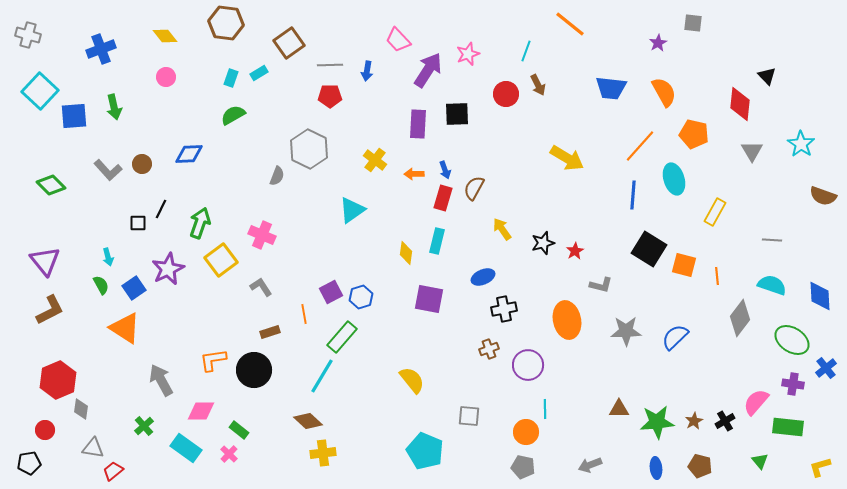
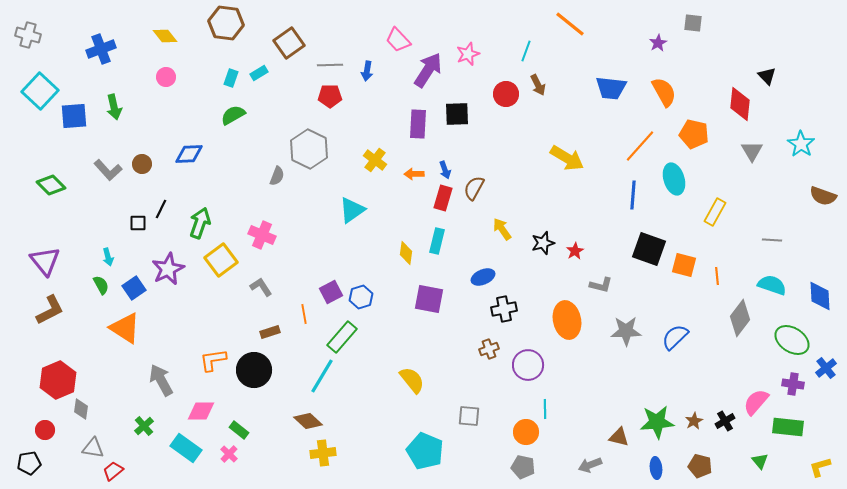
black square at (649, 249): rotated 12 degrees counterclockwise
brown triangle at (619, 409): moved 28 px down; rotated 15 degrees clockwise
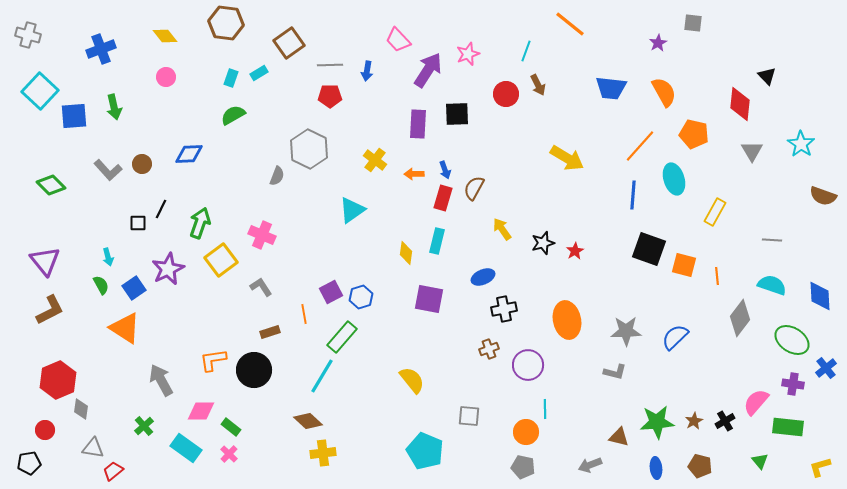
gray L-shape at (601, 285): moved 14 px right, 87 px down
green rectangle at (239, 430): moved 8 px left, 3 px up
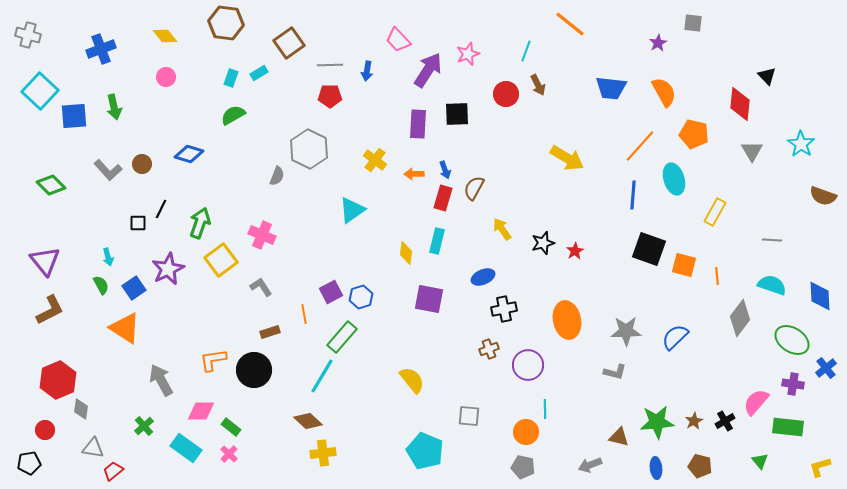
blue diamond at (189, 154): rotated 20 degrees clockwise
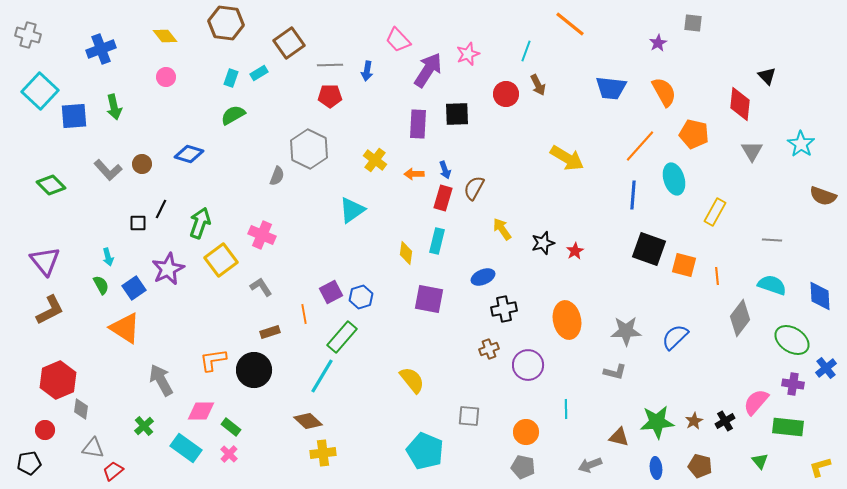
cyan line at (545, 409): moved 21 px right
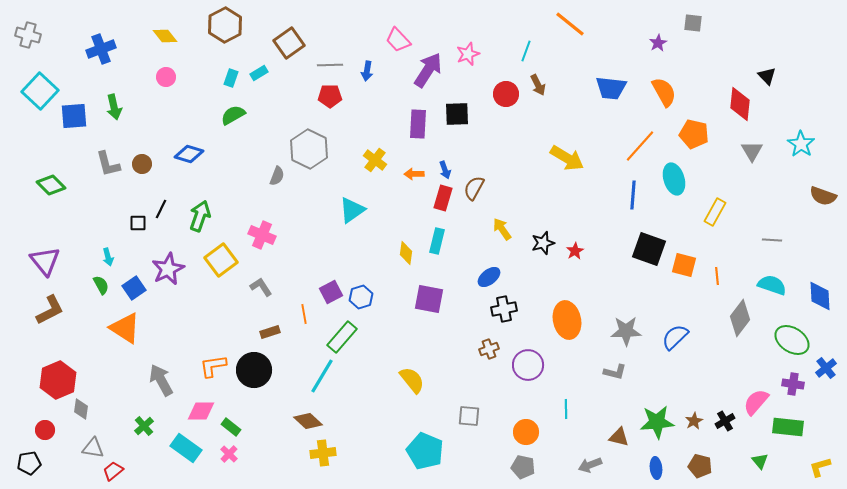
brown hexagon at (226, 23): moved 1 px left, 2 px down; rotated 24 degrees clockwise
gray L-shape at (108, 170): moved 6 px up; rotated 28 degrees clockwise
green arrow at (200, 223): moved 7 px up
blue ellipse at (483, 277): moved 6 px right; rotated 15 degrees counterclockwise
orange L-shape at (213, 360): moved 6 px down
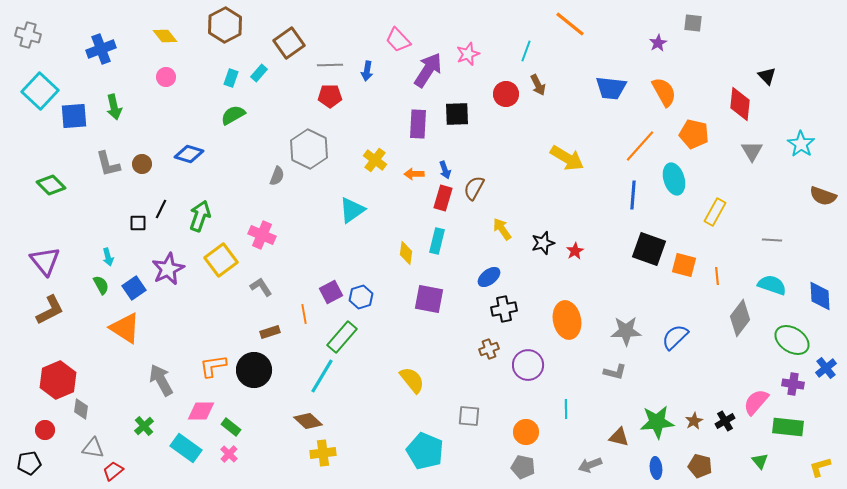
cyan rectangle at (259, 73): rotated 18 degrees counterclockwise
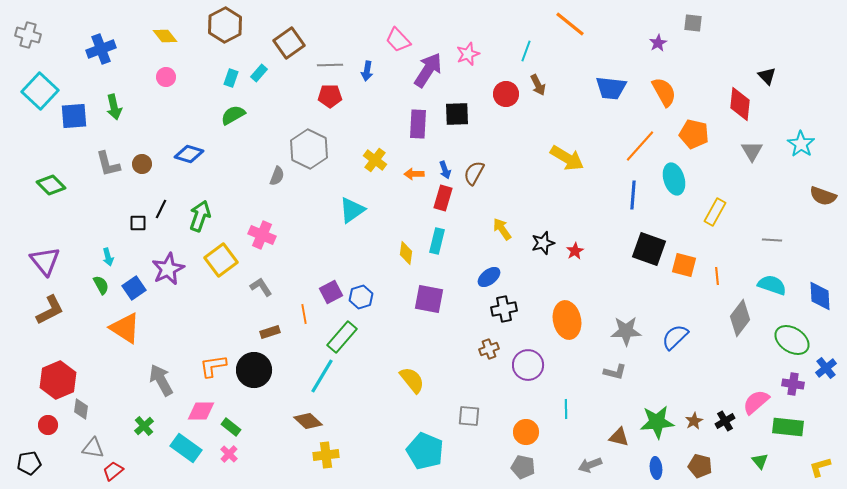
brown semicircle at (474, 188): moved 15 px up
pink semicircle at (756, 402): rotated 8 degrees clockwise
red circle at (45, 430): moved 3 px right, 5 px up
yellow cross at (323, 453): moved 3 px right, 2 px down
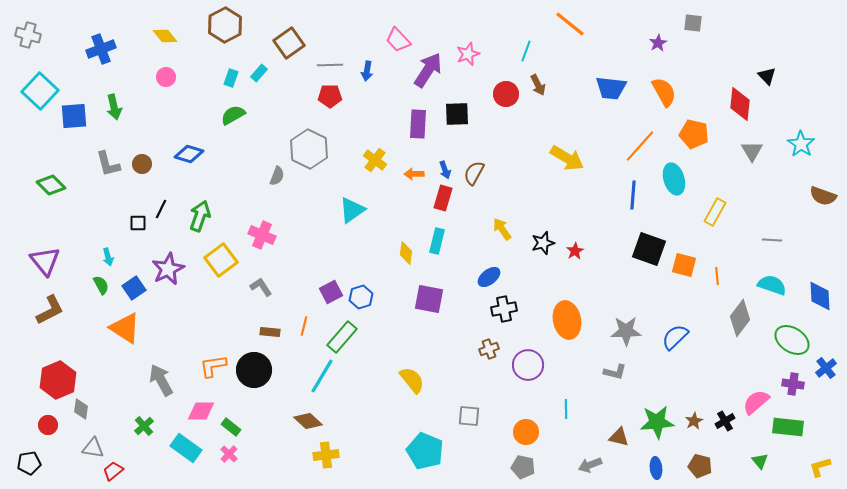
orange line at (304, 314): moved 12 px down; rotated 24 degrees clockwise
brown rectangle at (270, 332): rotated 24 degrees clockwise
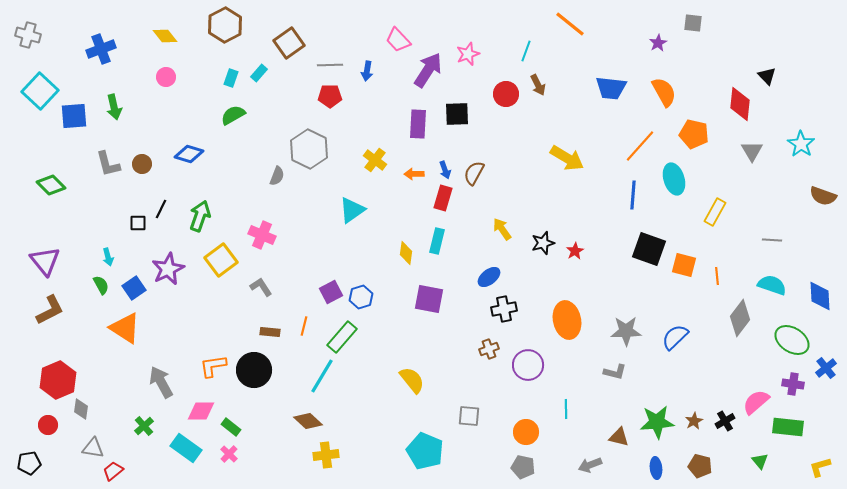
gray arrow at (161, 380): moved 2 px down
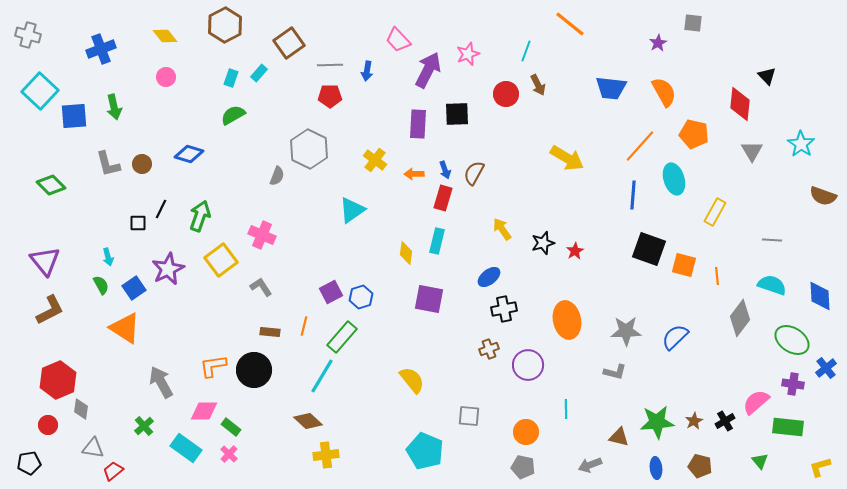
purple arrow at (428, 70): rotated 6 degrees counterclockwise
pink diamond at (201, 411): moved 3 px right
